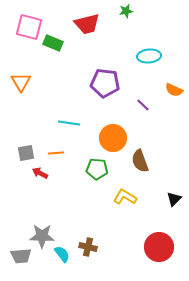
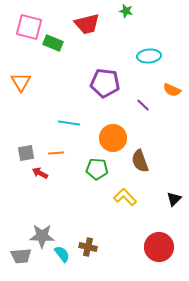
green star: rotated 24 degrees clockwise
orange semicircle: moved 2 px left
yellow L-shape: rotated 15 degrees clockwise
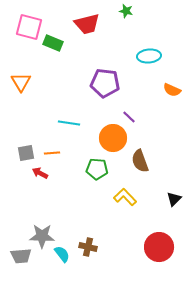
purple line: moved 14 px left, 12 px down
orange line: moved 4 px left
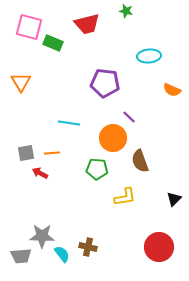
yellow L-shape: rotated 125 degrees clockwise
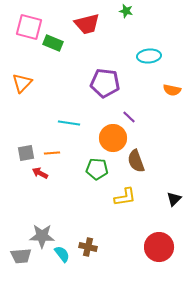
orange triangle: moved 1 px right, 1 px down; rotated 15 degrees clockwise
orange semicircle: rotated 12 degrees counterclockwise
brown semicircle: moved 4 px left
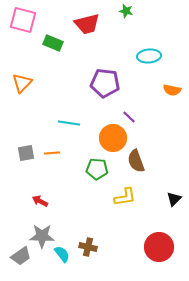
pink square: moved 6 px left, 7 px up
red arrow: moved 28 px down
gray trapezoid: rotated 30 degrees counterclockwise
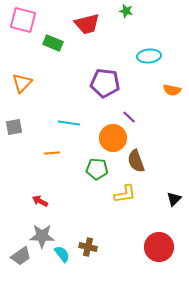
gray square: moved 12 px left, 26 px up
yellow L-shape: moved 3 px up
